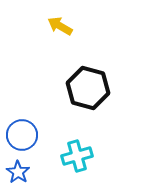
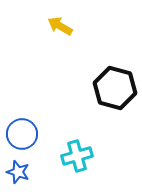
black hexagon: moved 27 px right
blue circle: moved 1 px up
blue star: rotated 15 degrees counterclockwise
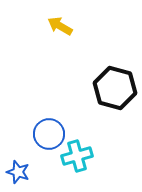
blue circle: moved 27 px right
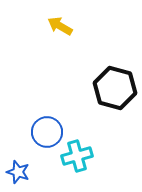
blue circle: moved 2 px left, 2 px up
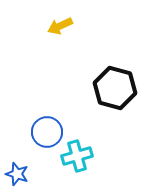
yellow arrow: rotated 55 degrees counterclockwise
blue star: moved 1 px left, 2 px down
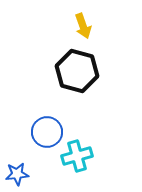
yellow arrow: moved 23 px right; rotated 85 degrees counterclockwise
black hexagon: moved 38 px left, 17 px up
blue star: rotated 25 degrees counterclockwise
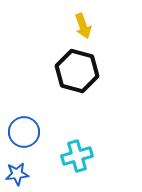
blue circle: moved 23 px left
